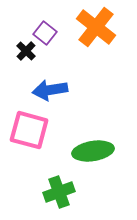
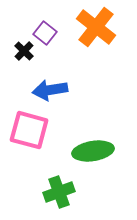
black cross: moved 2 px left
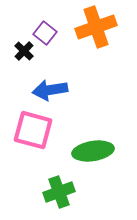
orange cross: rotated 33 degrees clockwise
pink square: moved 4 px right
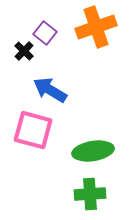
blue arrow: rotated 40 degrees clockwise
green cross: moved 31 px right, 2 px down; rotated 16 degrees clockwise
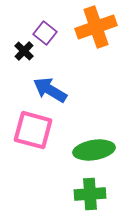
green ellipse: moved 1 px right, 1 px up
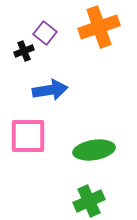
orange cross: moved 3 px right
black cross: rotated 24 degrees clockwise
blue arrow: rotated 140 degrees clockwise
pink square: moved 5 px left, 6 px down; rotated 15 degrees counterclockwise
green cross: moved 1 px left, 7 px down; rotated 20 degrees counterclockwise
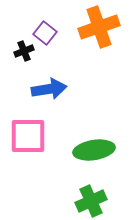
blue arrow: moved 1 px left, 1 px up
green cross: moved 2 px right
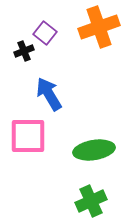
blue arrow: moved 5 px down; rotated 112 degrees counterclockwise
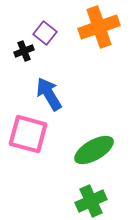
pink square: moved 2 px up; rotated 15 degrees clockwise
green ellipse: rotated 21 degrees counterclockwise
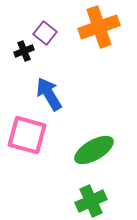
pink square: moved 1 px left, 1 px down
